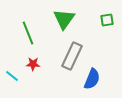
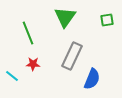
green triangle: moved 1 px right, 2 px up
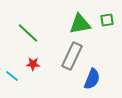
green triangle: moved 15 px right, 7 px down; rotated 45 degrees clockwise
green line: rotated 25 degrees counterclockwise
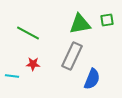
green line: rotated 15 degrees counterclockwise
cyan line: rotated 32 degrees counterclockwise
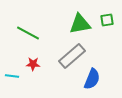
gray rectangle: rotated 24 degrees clockwise
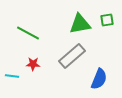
blue semicircle: moved 7 px right
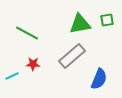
green line: moved 1 px left
cyan line: rotated 32 degrees counterclockwise
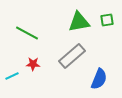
green triangle: moved 1 px left, 2 px up
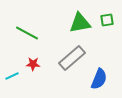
green triangle: moved 1 px right, 1 px down
gray rectangle: moved 2 px down
